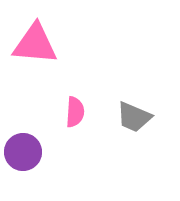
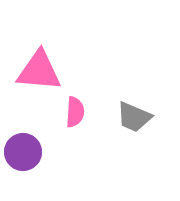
pink triangle: moved 4 px right, 27 px down
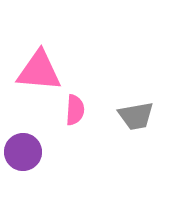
pink semicircle: moved 2 px up
gray trapezoid: moved 2 px right, 1 px up; rotated 33 degrees counterclockwise
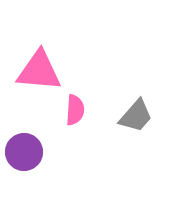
gray trapezoid: rotated 39 degrees counterclockwise
purple circle: moved 1 px right
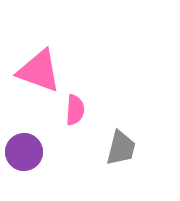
pink triangle: rotated 15 degrees clockwise
gray trapezoid: moved 15 px left, 32 px down; rotated 27 degrees counterclockwise
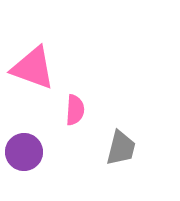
pink triangle: moved 6 px left, 3 px up
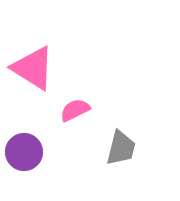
pink triangle: rotated 12 degrees clockwise
pink semicircle: rotated 120 degrees counterclockwise
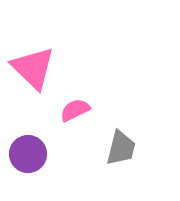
pink triangle: rotated 12 degrees clockwise
purple circle: moved 4 px right, 2 px down
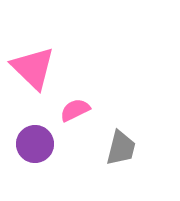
purple circle: moved 7 px right, 10 px up
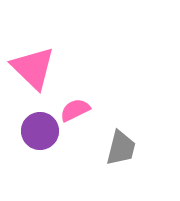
purple circle: moved 5 px right, 13 px up
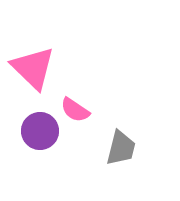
pink semicircle: rotated 120 degrees counterclockwise
